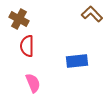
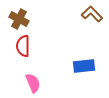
red semicircle: moved 4 px left
blue rectangle: moved 7 px right, 5 px down
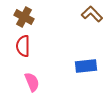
brown cross: moved 5 px right, 2 px up
blue rectangle: moved 2 px right
pink semicircle: moved 1 px left, 1 px up
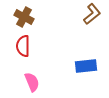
brown L-shape: rotated 95 degrees clockwise
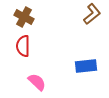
pink semicircle: moved 5 px right; rotated 24 degrees counterclockwise
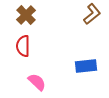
brown cross: moved 2 px right, 2 px up; rotated 18 degrees clockwise
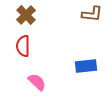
brown L-shape: rotated 45 degrees clockwise
